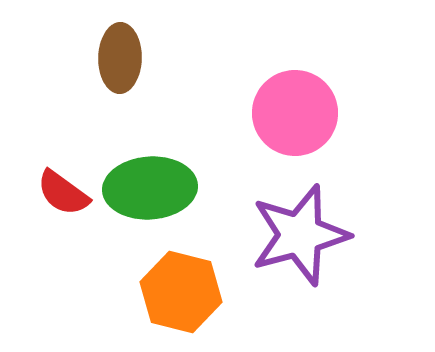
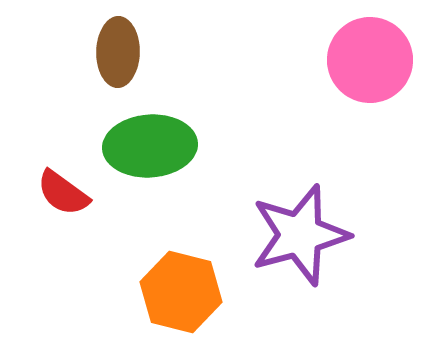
brown ellipse: moved 2 px left, 6 px up
pink circle: moved 75 px right, 53 px up
green ellipse: moved 42 px up
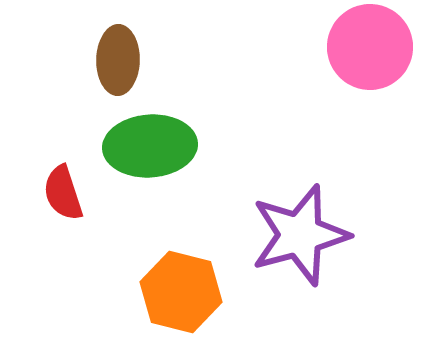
brown ellipse: moved 8 px down
pink circle: moved 13 px up
red semicircle: rotated 36 degrees clockwise
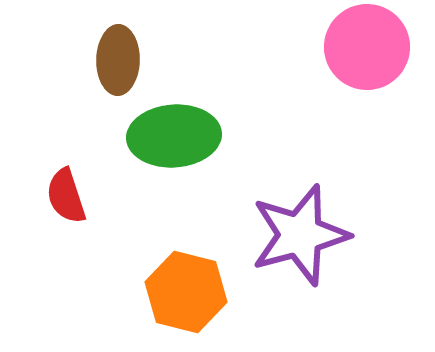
pink circle: moved 3 px left
green ellipse: moved 24 px right, 10 px up
red semicircle: moved 3 px right, 3 px down
orange hexagon: moved 5 px right
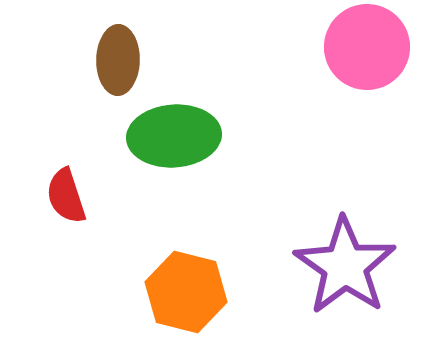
purple star: moved 45 px right, 31 px down; rotated 22 degrees counterclockwise
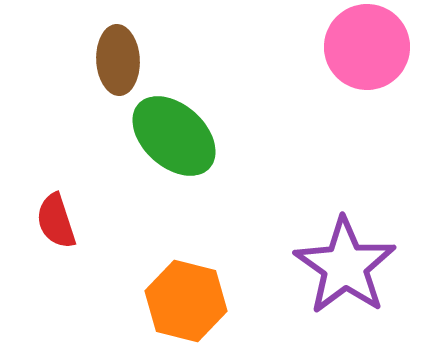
brown ellipse: rotated 4 degrees counterclockwise
green ellipse: rotated 46 degrees clockwise
red semicircle: moved 10 px left, 25 px down
orange hexagon: moved 9 px down
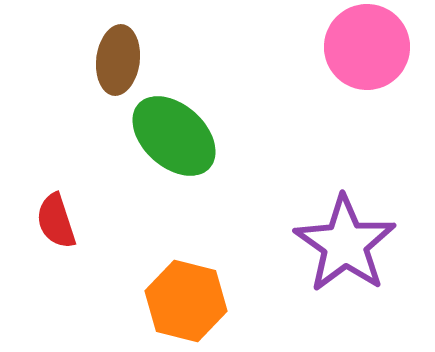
brown ellipse: rotated 10 degrees clockwise
purple star: moved 22 px up
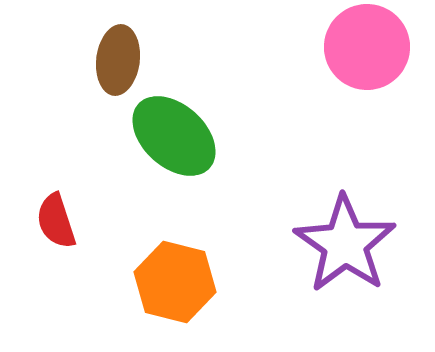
orange hexagon: moved 11 px left, 19 px up
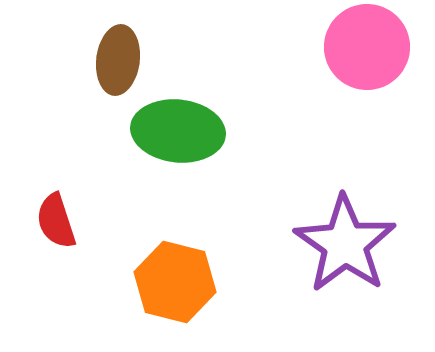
green ellipse: moved 4 px right, 5 px up; rotated 36 degrees counterclockwise
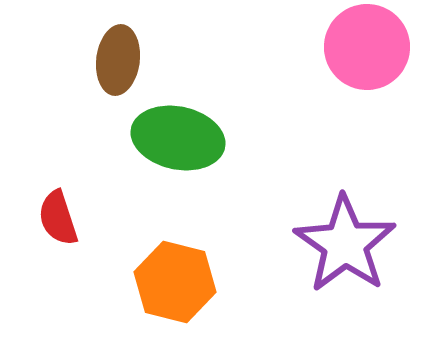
green ellipse: moved 7 px down; rotated 6 degrees clockwise
red semicircle: moved 2 px right, 3 px up
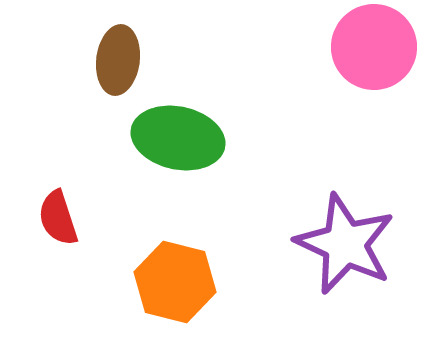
pink circle: moved 7 px right
purple star: rotated 10 degrees counterclockwise
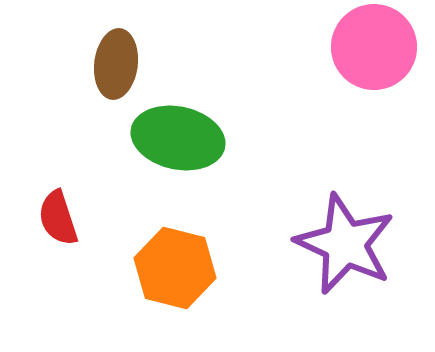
brown ellipse: moved 2 px left, 4 px down
orange hexagon: moved 14 px up
